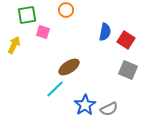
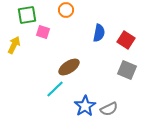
blue semicircle: moved 6 px left, 1 px down
gray square: moved 1 px left
blue star: moved 1 px down
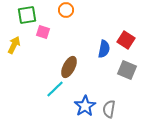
blue semicircle: moved 5 px right, 16 px down
brown ellipse: rotated 30 degrees counterclockwise
gray semicircle: rotated 126 degrees clockwise
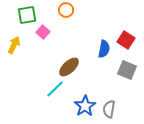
pink square: rotated 24 degrees clockwise
brown ellipse: rotated 20 degrees clockwise
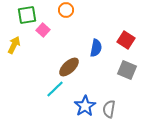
pink square: moved 2 px up
blue semicircle: moved 8 px left, 1 px up
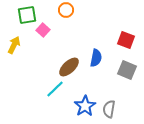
red square: rotated 12 degrees counterclockwise
blue semicircle: moved 10 px down
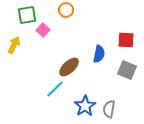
red square: rotated 18 degrees counterclockwise
blue semicircle: moved 3 px right, 4 px up
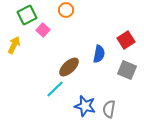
green square: rotated 18 degrees counterclockwise
red square: rotated 36 degrees counterclockwise
blue star: rotated 25 degrees counterclockwise
